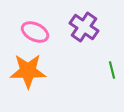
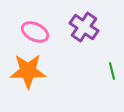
green line: moved 1 px down
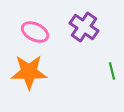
orange star: moved 1 px right, 1 px down
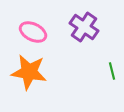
pink ellipse: moved 2 px left
orange star: rotated 9 degrees clockwise
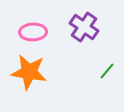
pink ellipse: rotated 28 degrees counterclockwise
green line: moved 5 px left; rotated 54 degrees clockwise
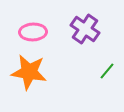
purple cross: moved 1 px right, 2 px down
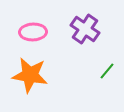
orange star: moved 1 px right, 3 px down
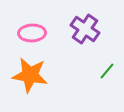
pink ellipse: moved 1 px left, 1 px down
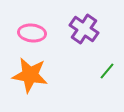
purple cross: moved 1 px left
pink ellipse: rotated 8 degrees clockwise
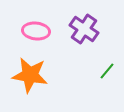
pink ellipse: moved 4 px right, 2 px up
